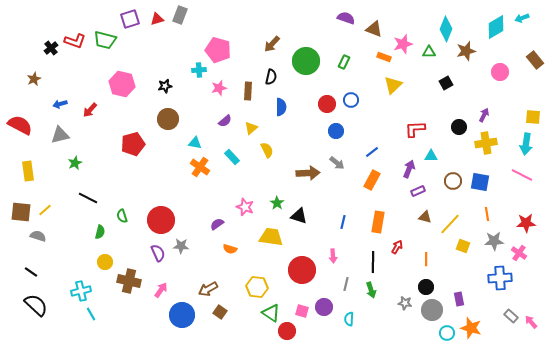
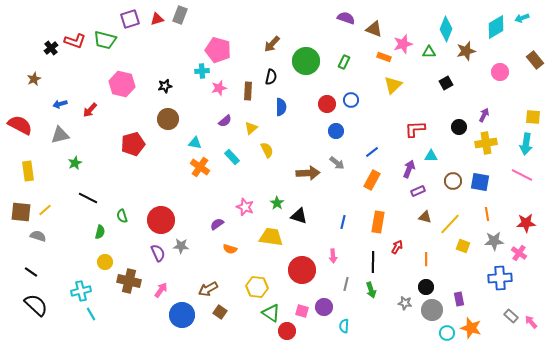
cyan cross at (199, 70): moved 3 px right, 1 px down
cyan semicircle at (349, 319): moved 5 px left, 7 px down
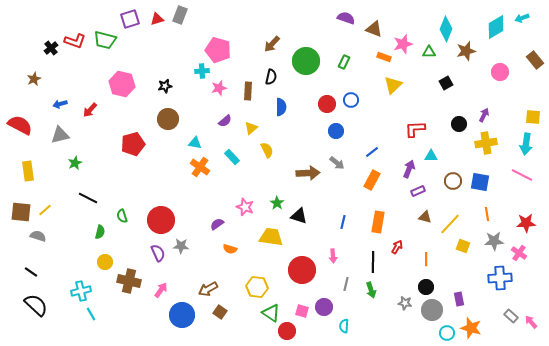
black circle at (459, 127): moved 3 px up
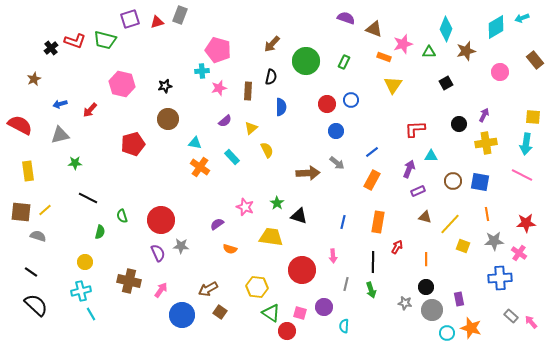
red triangle at (157, 19): moved 3 px down
yellow triangle at (393, 85): rotated 12 degrees counterclockwise
green star at (75, 163): rotated 24 degrees clockwise
yellow circle at (105, 262): moved 20 px left
pink square at (302, 311): moved 2 px left, 2 px down
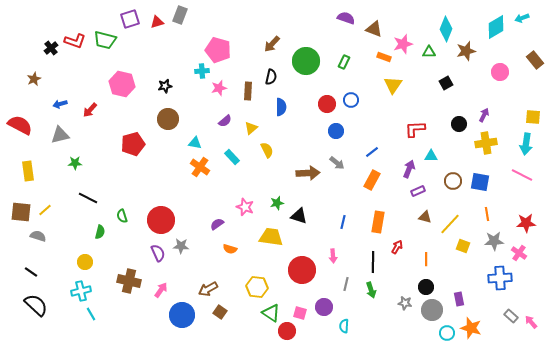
green star at (277, 203): rotated 24 degrees clockwise
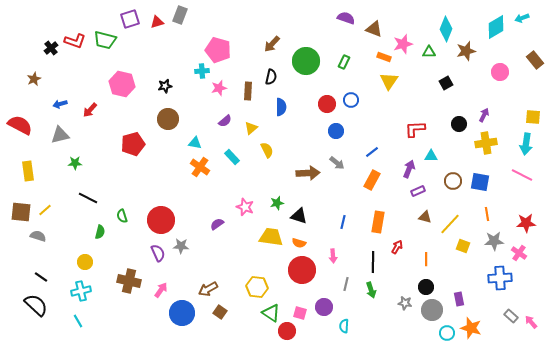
yellow triangle at (393, 85): moved 4 px left, 4 px up
orange semicircle at (230, 249): moved 69 px right, 6 px up
black line at (31, 272): moved 10 px right, 5 px down
cyan line at (91, 314): moved 13 px left, 7 px down
blue circle at (182, 315): moved 2 px up
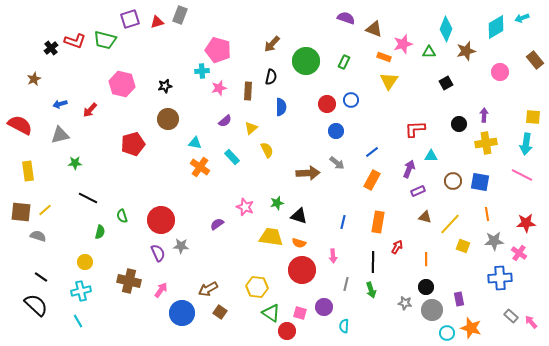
purple arrow at (484, 115): rotated 24 degrees counterclockwise
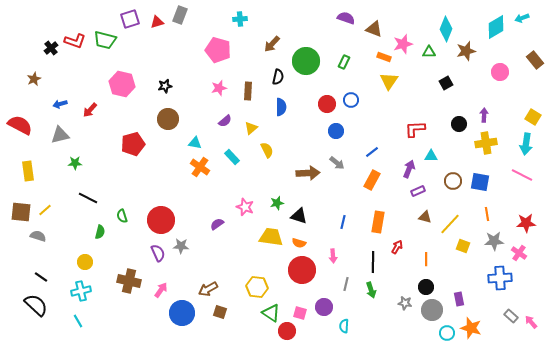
cyan cross at (202, 71): moved 38 px right, 52 px up
black semicircle at (271, 77): moved 7 px right
yellow square at (533, 117): rotated 28 degrees clockwise
brown square at (220, 312): rotated 16 degrees counterclockwise
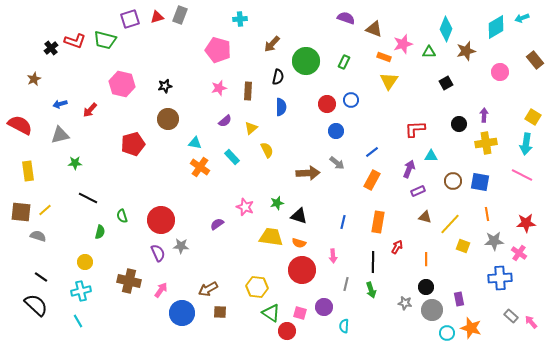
red triangle at (157, 22): moved 5 px up
brown square at (220, 312): rotated 16 degrees counterclockwise
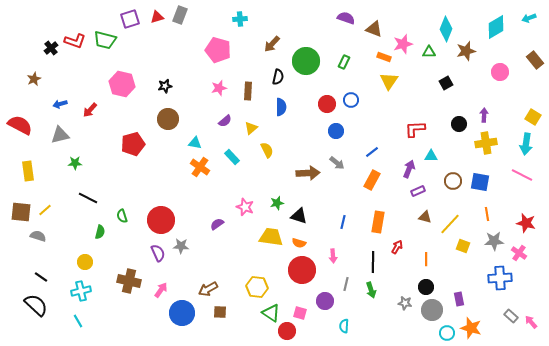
cyan arrow at (522, 18): moved 7 px right
red star at (526, 223): rotated 18 degrees clockwise
purple circle at (324, 307): moved 1 px right, 6 px up
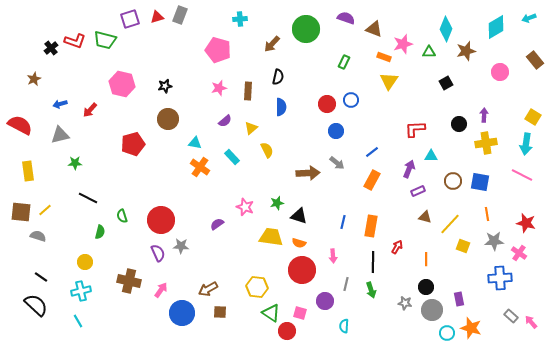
green circle at (306, 61): moved 32 px up
orange rectangle at (378, 222): moved 7 px left, 4 px down
